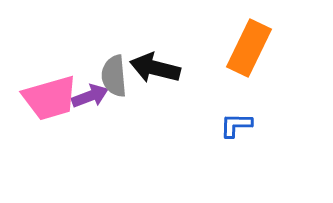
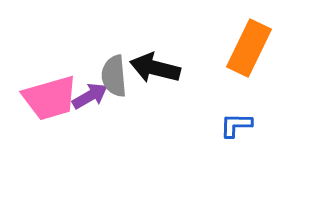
purple arrow: rotated 9 degrees counterclockwise
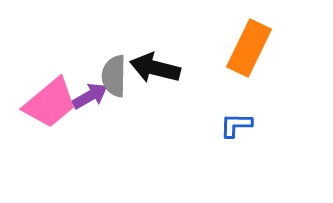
gray semicircle: rotated 6 degrees clockwise
pink trapezoid: moved 5 px down; rotated 24 degrees counterclockwise
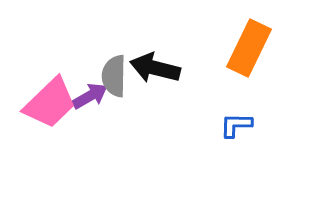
pink trapezoid: rotated 4 degrees counterclockwise
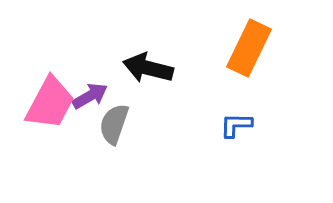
black arrow: moved 7 px left
gray semicircle: moved 48 px down; rotated 18 degrees clockwise
pink trapezoid: rotated 18 degrees counterclockwise
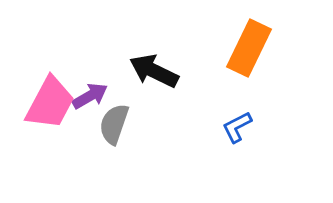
black arrow: moved 6 px right, 3 px down; rotated 12 degrees clockwise
blue L-shape: moved 1 px right, 2 px down; rotated 28 degrees counterclockwise
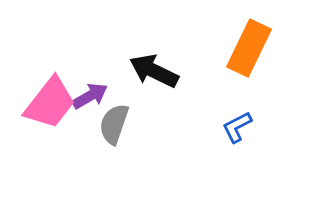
pink trapezoid: rotated 10 degrees clockwise
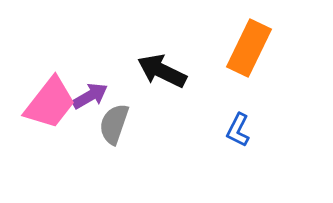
black arrow: moved 8 px right
blue L-shape: moved 1 px right, 3 px down; rotated 36 degrees counterclockwise
